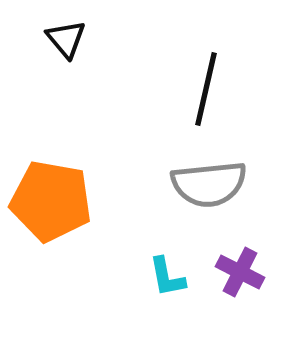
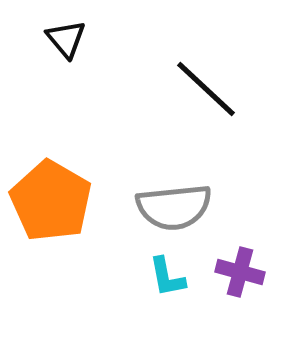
black line: rotated 60 degrees counterclockwise
gray semicircle: moved 35 px left, 23 px down
orange pentagon: rotated 20 degrees clockwise
purple cross: rotated 12 degrees counterclockwise
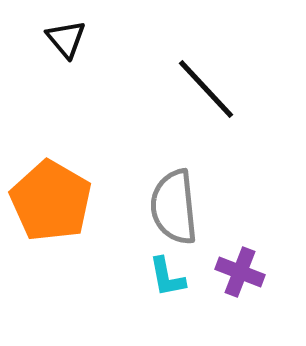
black line: rotated 4 degrees clockwise
gray semicircle: rotated 90 degrees clockwise
purple cross: rotated 6 degrees clockwise
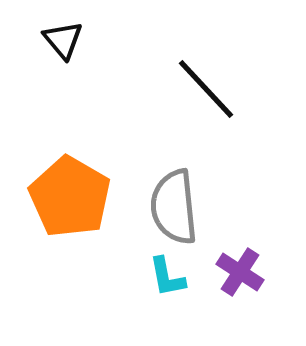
black triangle: moved 3 px left, 1 px down
orange pentagon: moved 19 px right, 4 px up
purple cross: rotated 12 degrees clockwise
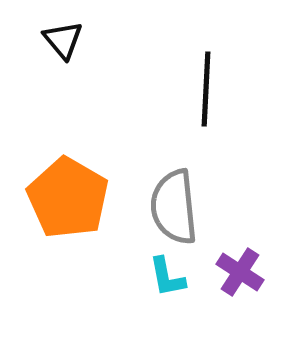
black line: rotated 46 degrees clockwise
orange pentagon: moved 2 px left, 1 px down
